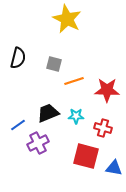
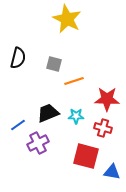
red star: moved 9 px down
blue triangle: moved 2 px left, 4 px down
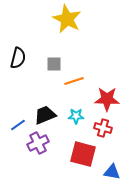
gray square: rotated 14 degrees counterclockwise
black trapezoid: moved 3 px left, 2 px down
red square: moved 3 px left, 2 px up
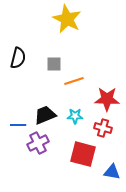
cyan star: moved 1 px left
blue line: rotated 35 degrees clockwise
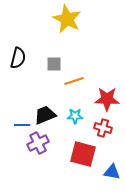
blue line: moved 4 px right
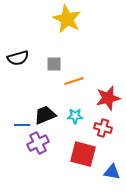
black semicircle: rotated 60 degrees clockwise
red star: moved 1 px right, 1 px up; rotated 15 degrees counterclockwise
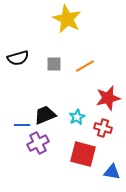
orange line: moved 11 px right, 15 px up; rotated 12 degrees counterclockwise
cyan star: moved 2 px right, 1 px down; rotated 28 degrees counterclockwise
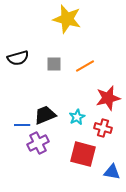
yellow star: rotated 12 degrees counterclockwise
